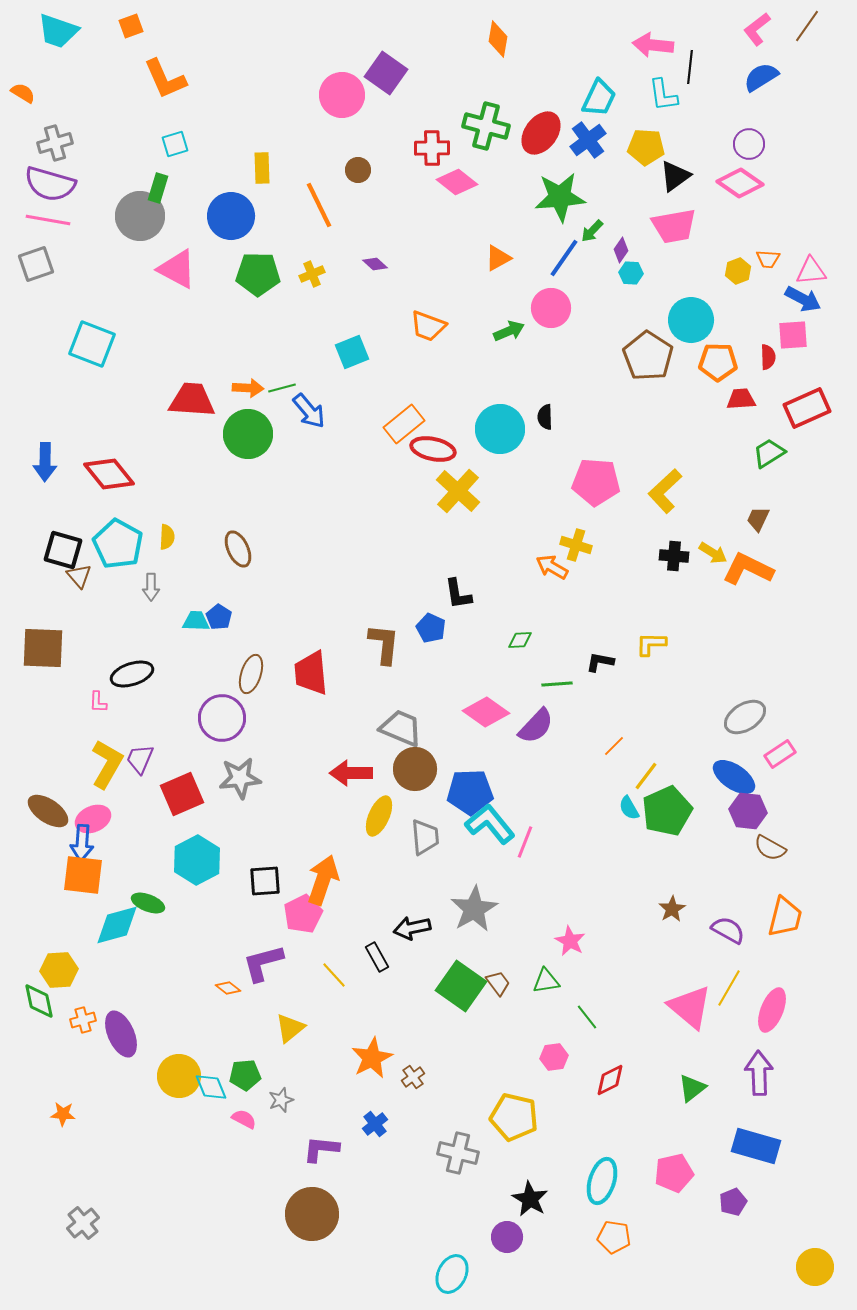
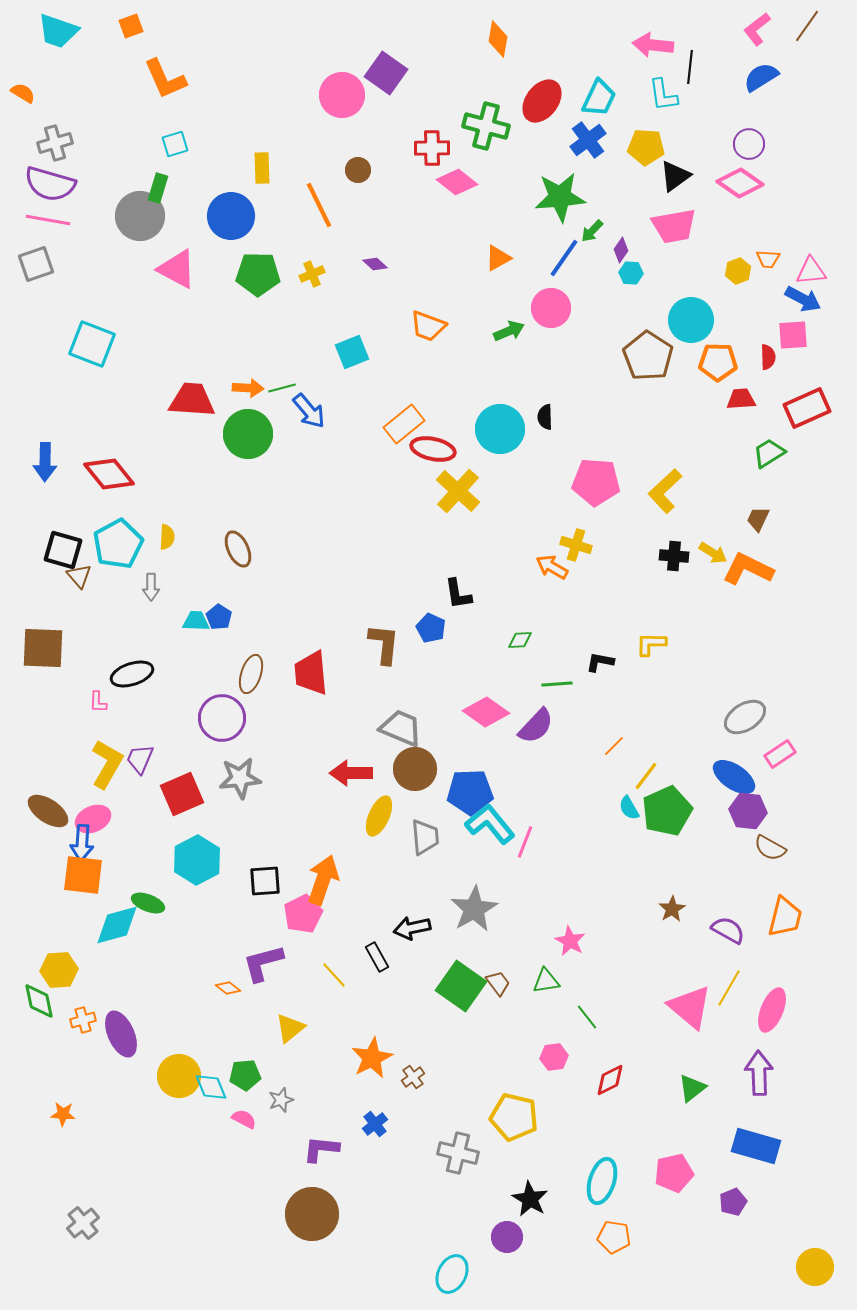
red ellipse at (541, 133): moved 1 px right, 32 px up
cyan pentagon at (118, 544): rotated 15 degrees clockwise
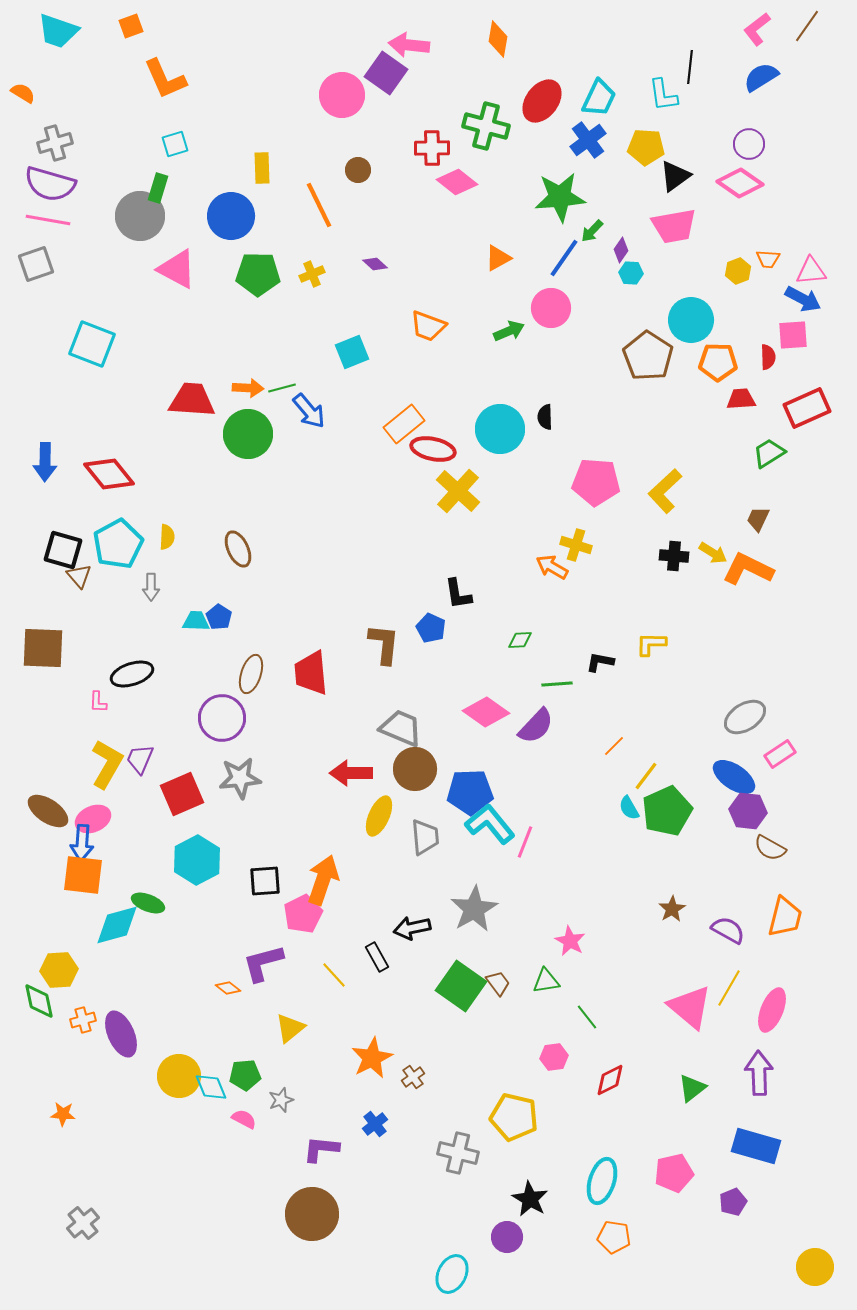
pink arrow at (653, 45): moved 244 px left
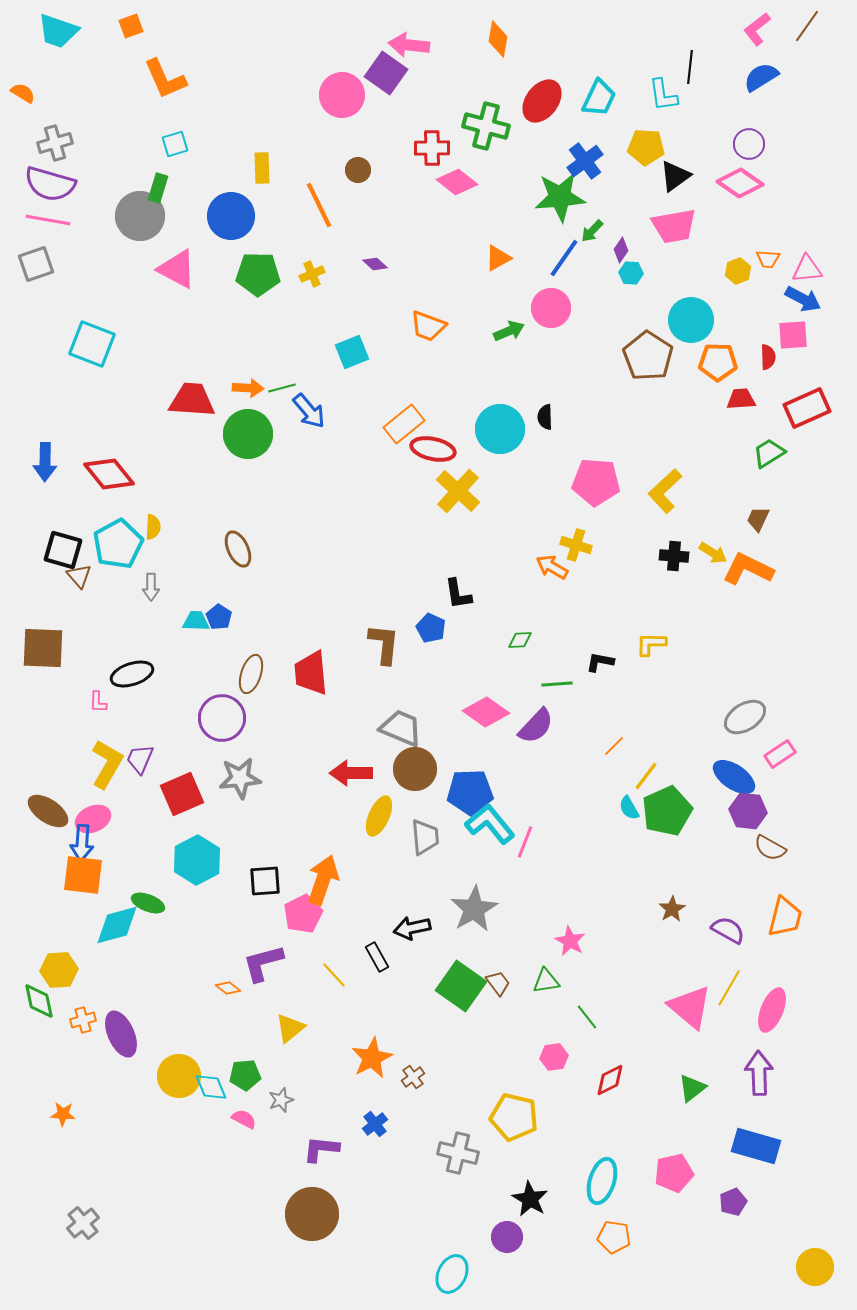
blue cross at (588, 140): moved 3 px left, 21 px down
pink triangle at (811, 271): moved 4 px left, 2 px up
yellow semicircle at (167, 537): moved 14 px left, 10 px up
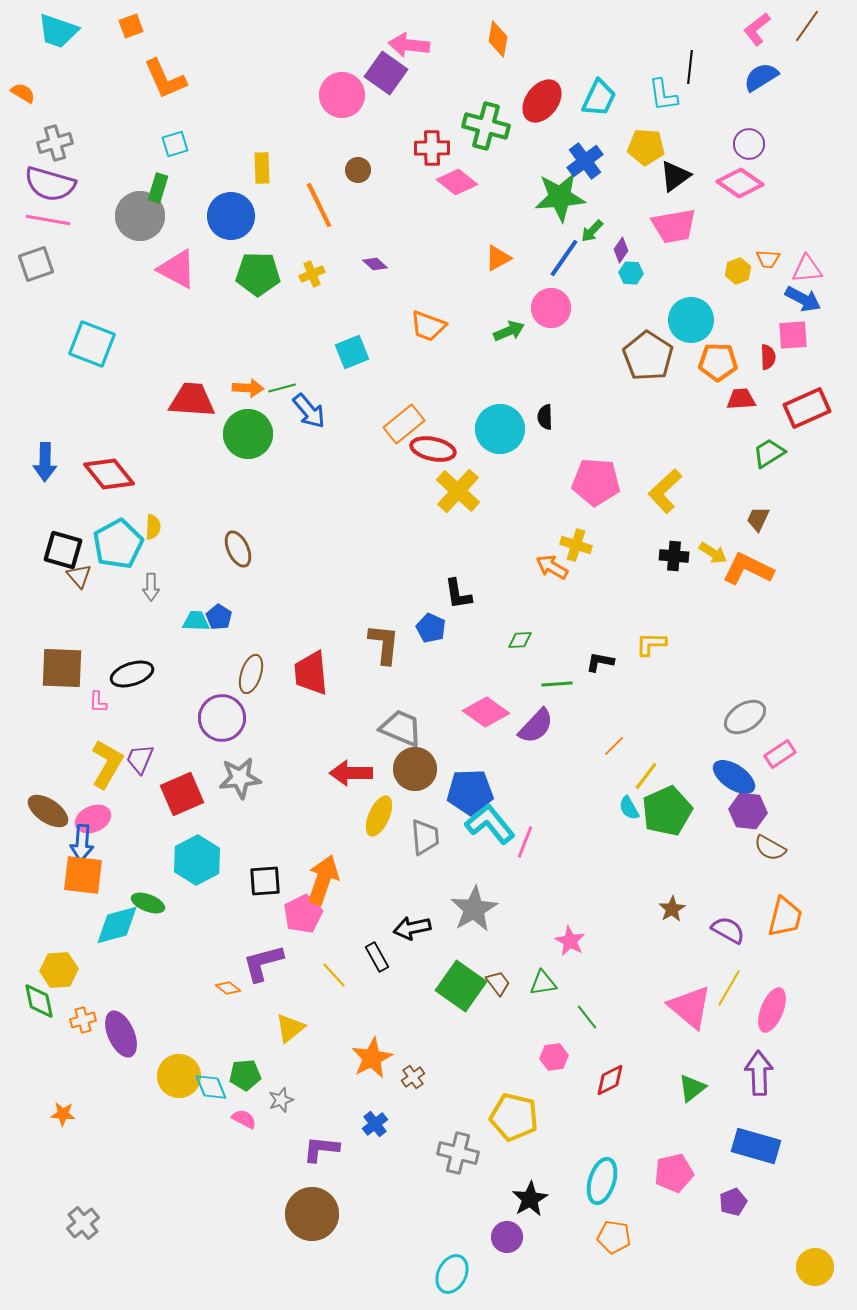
brown square at (43, 648): moved 19 px right, 20 px down
green triangle at (546, 981): moved 3 px left, 2 px down
black star at (530, 1199): rotated 12 degrees clockwise
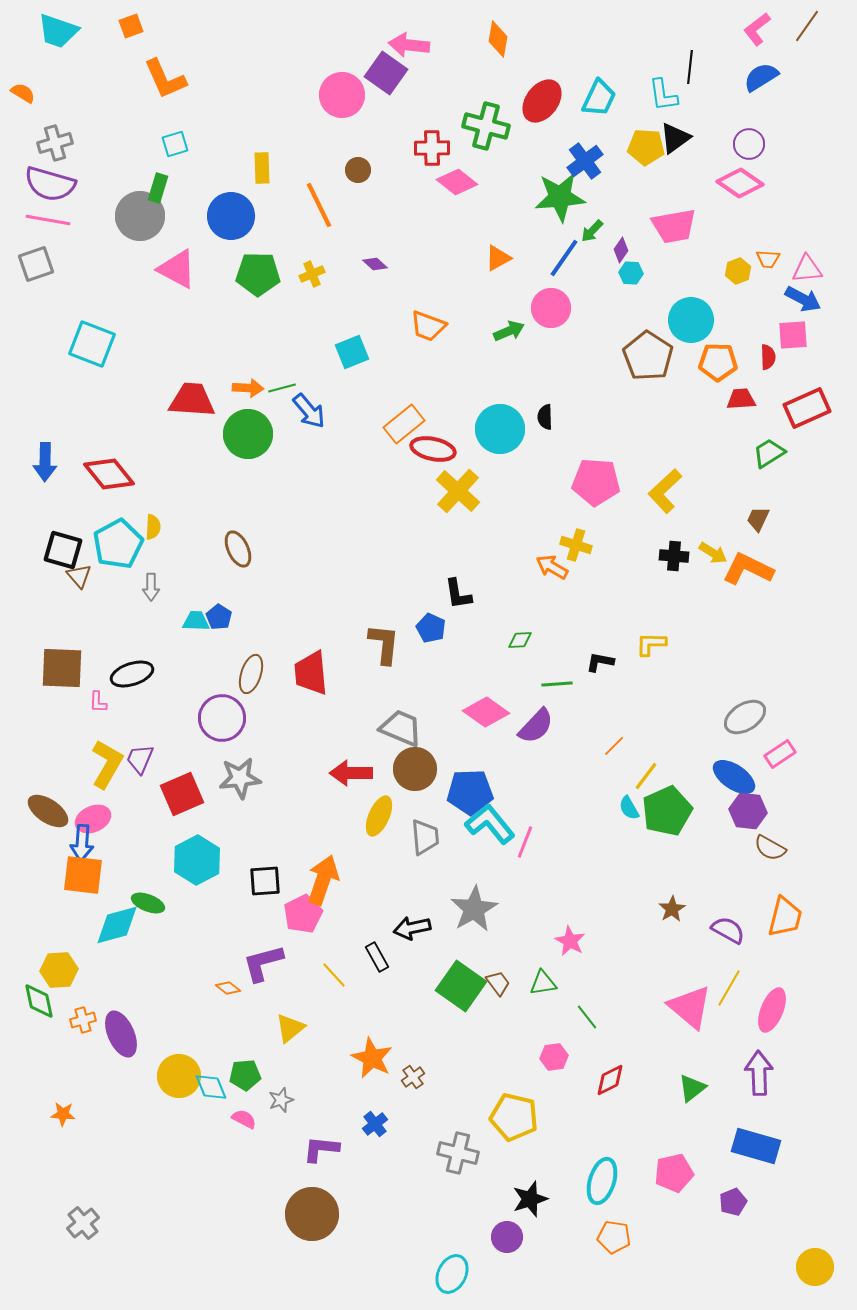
black triangle at (675, 176): moved 38 px up
orange star at (372, 1058): rotated 18 degrees counterclockwise
black star at (530, 1199): rotated 12 degrees clockwise
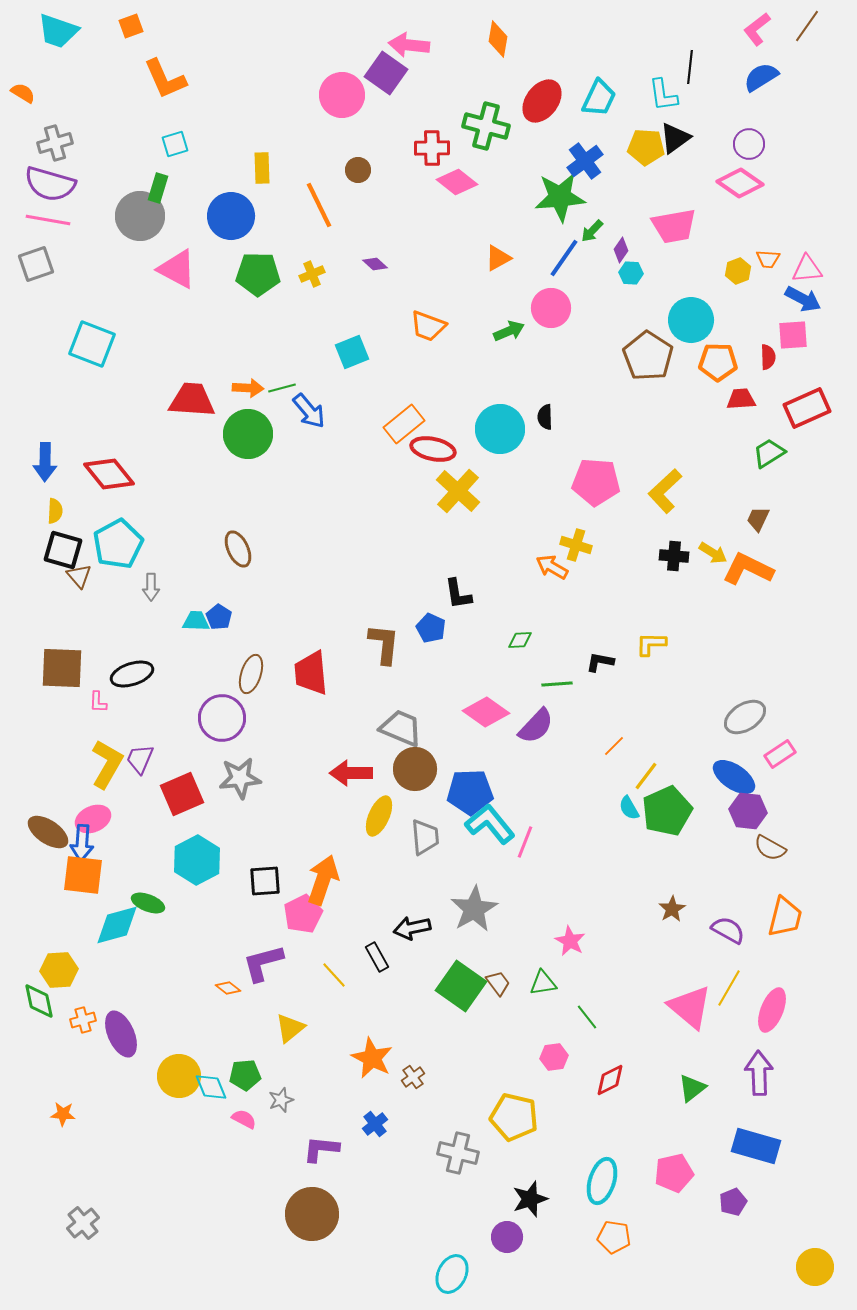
yellow semicircle at (153, 527): moved 98 px left, 16 px up
brown ellipse at (48, 811): moved 21 px down
